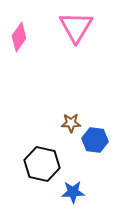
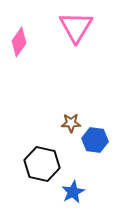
pink diamond: moved 5 px down
blue star: rotated 25 degrees counterclockwise
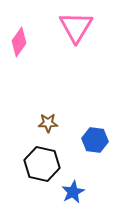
brown star: moved 23 px left
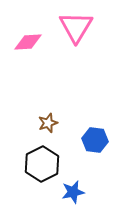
pink diamond: moved 9 px right; rotated 52 degrees clockwise
brown star: rotated 18 degrees counterclockwise
black hexagon: rotated 20 degrees clockwise
blue star: rotated 15 degrees clockwise
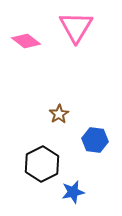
pink diamond: moved 2 px left, 1 px up; rotated 40 degrees clockwise
brown star: moved 11 px right, 9 px up; rotated 12 degrees counterclockwise
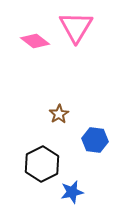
pink diamond: moved 9 px right
blue star: moved 1 px left
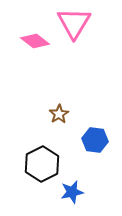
pink triangle: moved 2 px left, 4 px up
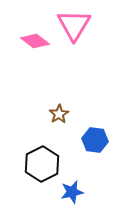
pink triangle: moved 2 px down
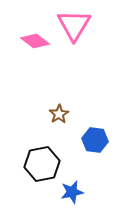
black hexagon: rotated 16 degrees clockwise
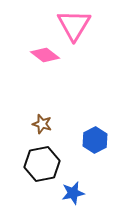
pink diamond: moved 10 px right, 14 px down
brown star: moved 17 px left, 10 px down; rotated 24 degrees counterclockwise
blue hexagon: rotated 25 degrees clockwise
blue star: moved 1 px right, 1 px down
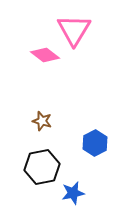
pink triangle: moved 5 px down
brown star: moved 3 px up
blue hexagon: moved 3 px down
black hexagon: moved 3 px down
